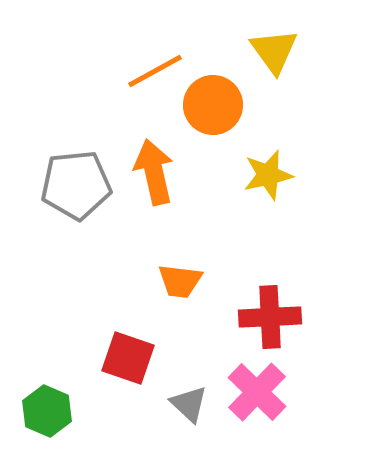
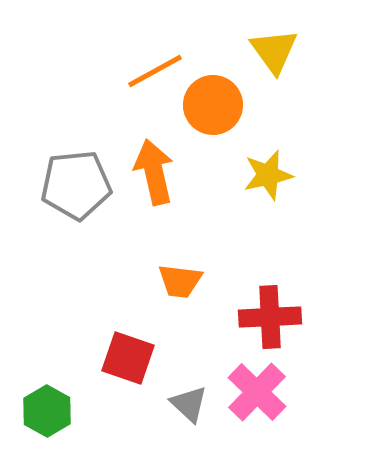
green hexagon: rotated 6 degrees clockwise
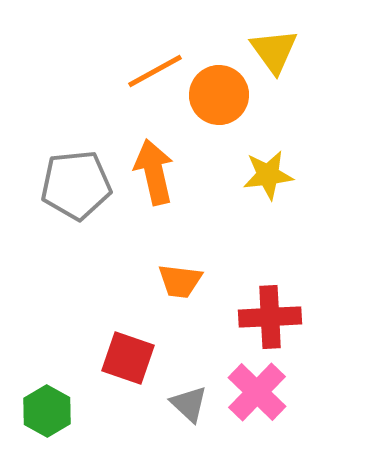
orange circle: moved 6 px right, 10 px up
yellow star: rotated 6 degrees clockwise
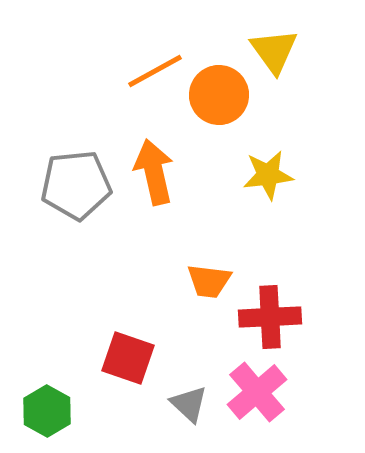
orange trapezoid: moved 29 px right
pink cross: rotated 6 degrees clockwise
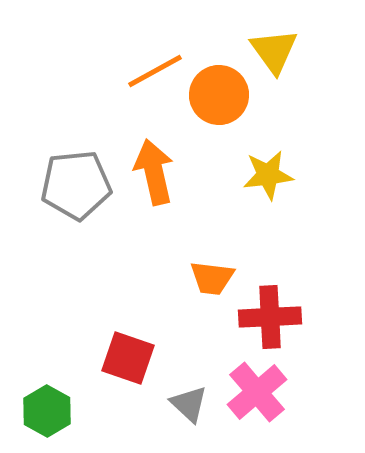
orange trapezoid: moved 3 px right, 3 px up
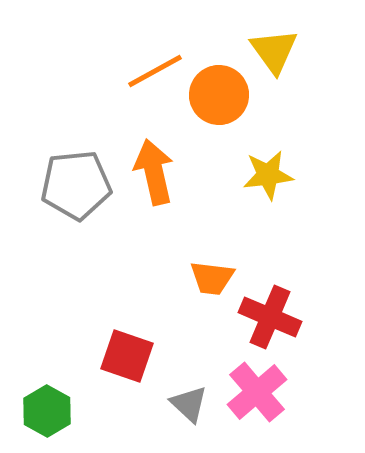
red cross: rotated 26 degrees clockwise
red square: moved 1 px left, 2 px up
